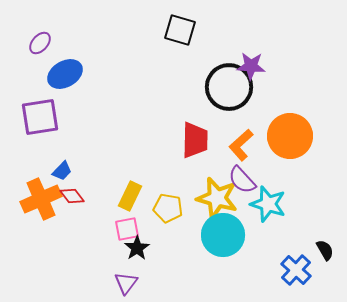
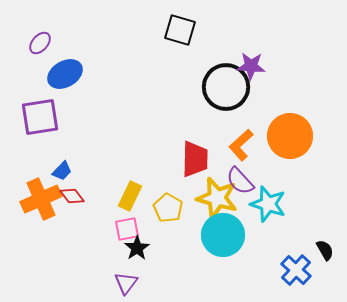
black circle: moved 3 px left
red trapezoid: moved 19 px down
purple semicircle: moved 2 px left, 1 px down
yellow pentagon: rotated 20 degrees clockwise
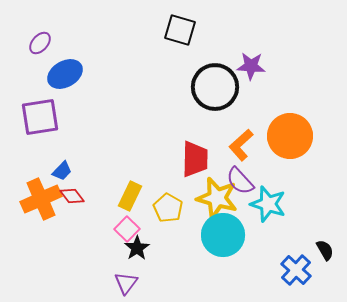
black circle: moved 11 px left
pink square: rotated 35 degrees counterclockwise
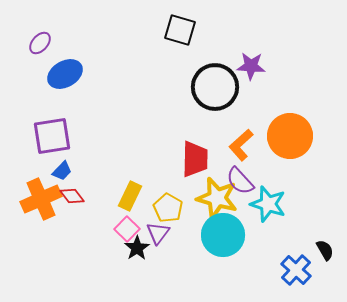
purple square: moved 12 px right, 19 px down
purple triangle: moved 32 px right, 50 px up
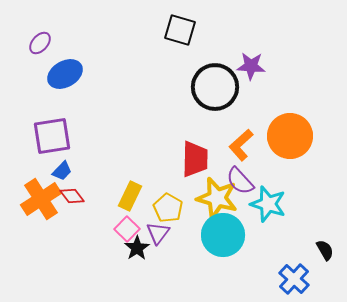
orange cross: rotated 9 degrees counterclockwise
blue cross: moved 2 px left, 9 px down
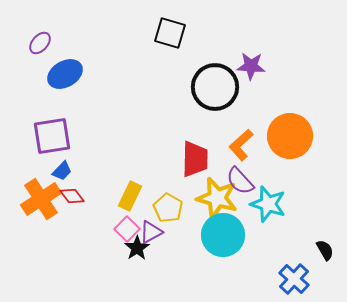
black square: moved 10 px left, 3 px down
purple triangle: moved 7 px left, 1 px up; rotated 25 degrees clockwise
